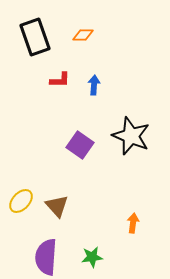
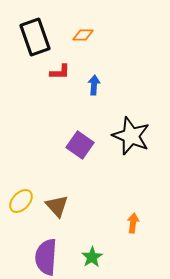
red L-shape: moved 8 px up
green star: rotated 25 degrees counterclockwise
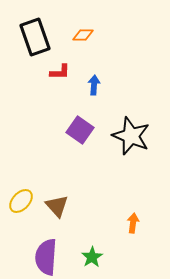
purple square: moved 15 px up
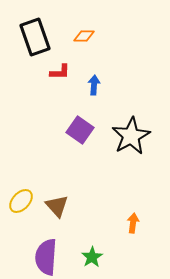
orange diamond: moved 1 px right, 1 px down
black star: rotated 21 degrees clockwise
